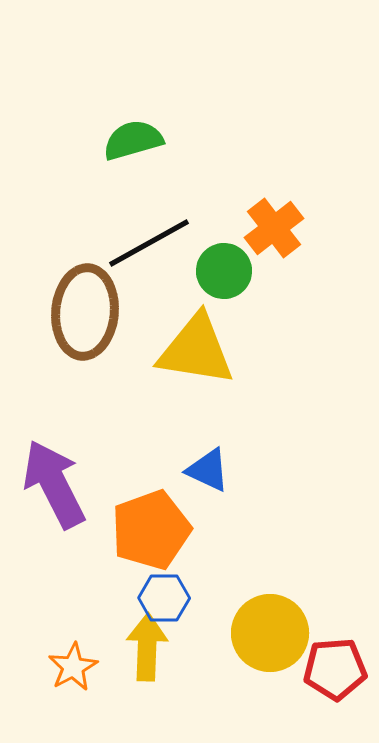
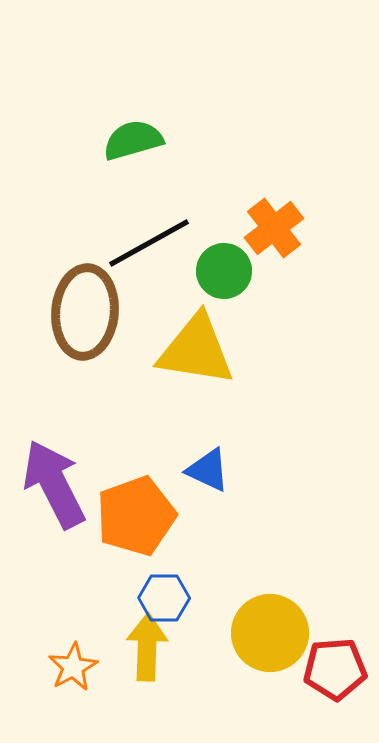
orange pentagon: moved 15 px left, 14 px up
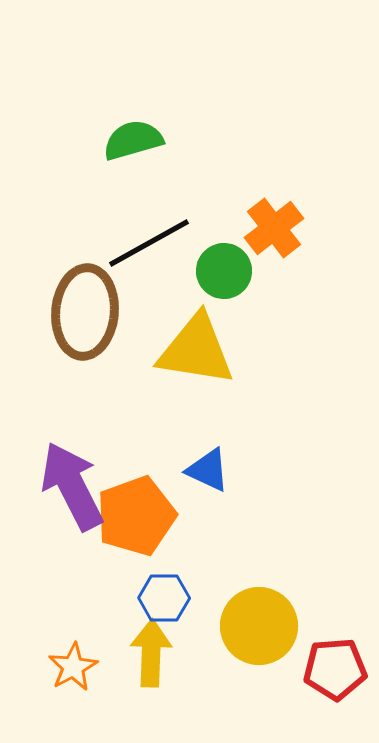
purple arrow: moved 18 px right, 2 px down
yellow circle: moved 11 px left, 7 px up
yellow arrow: moved 4 px right, 6 px down
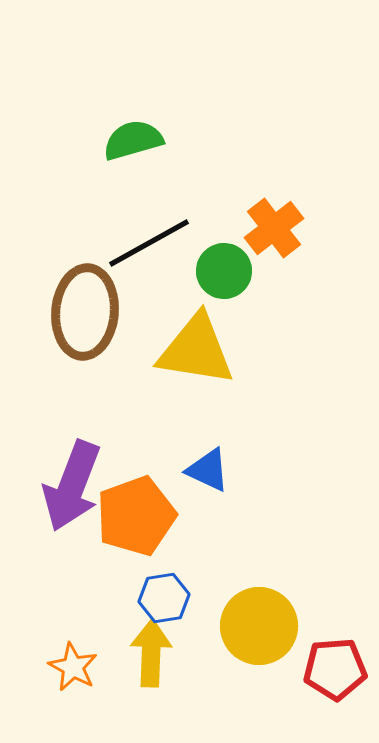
purple arrow: rotated 132 degrees counterclockwise
blue hexagon: rotated 9 degrees counterclockwise
orange star: rotated 15 degrees counterclockwise
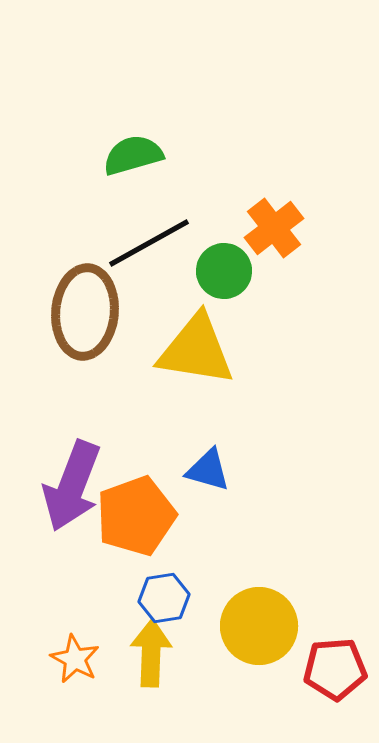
green semicircle: moved 15 px down
blue triangle: rotated 9 degrees counterclockwise
orange star: moved 2 px right, 8 px up
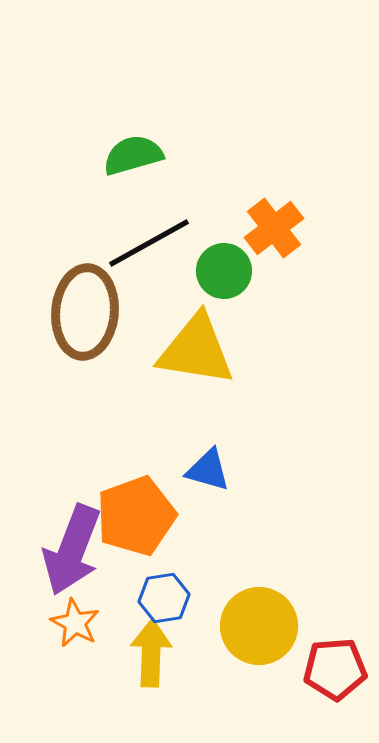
purple arrow: moved 64 px down
orange star: moved 36 px up
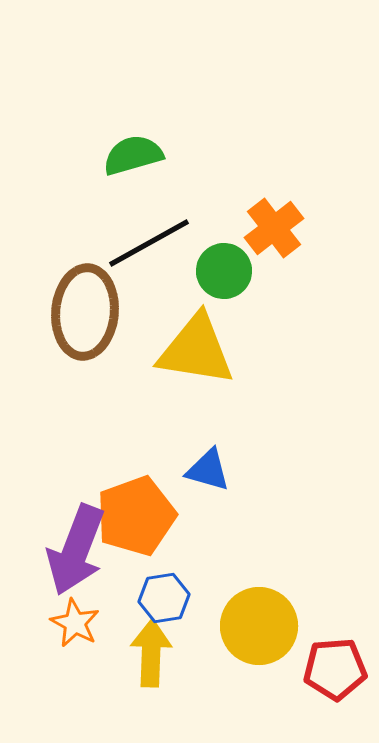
purple arrow: moved 4 px right
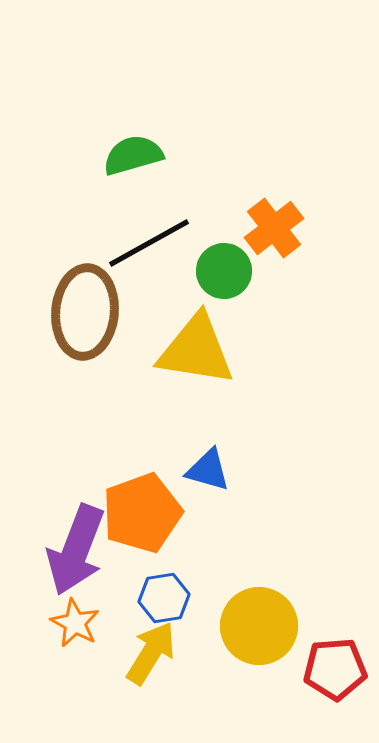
orange pentagon: moved 6 px right, 3 px up
yellow arrow: rotated 30 degrees clockwise
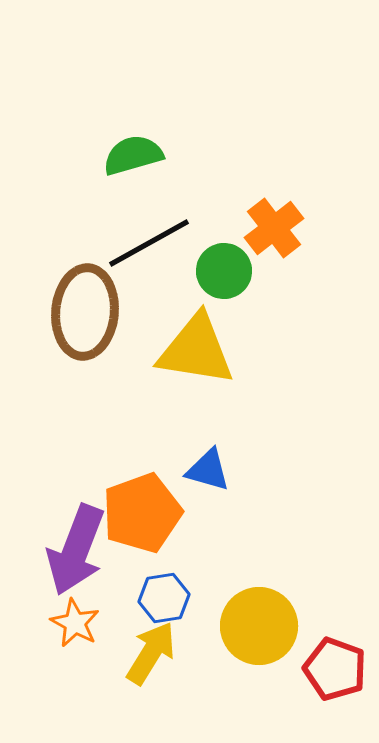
red pentagon: rotated 24 degrees clockwise
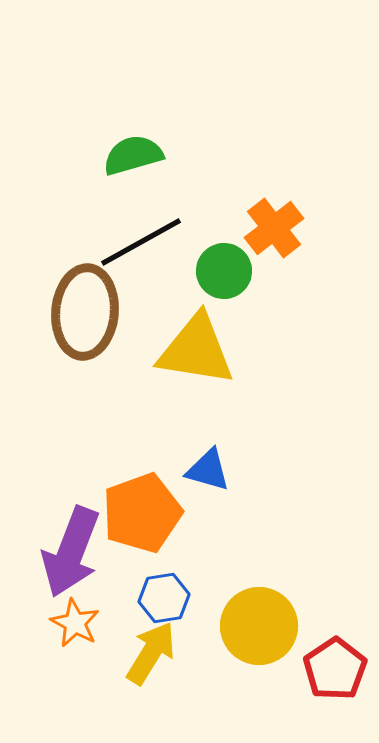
black line: moved 8 px left, 1 px up
purple arrow: moved 5 px left, 2 px down
red pentagon: rotated 18 degrees clockwise
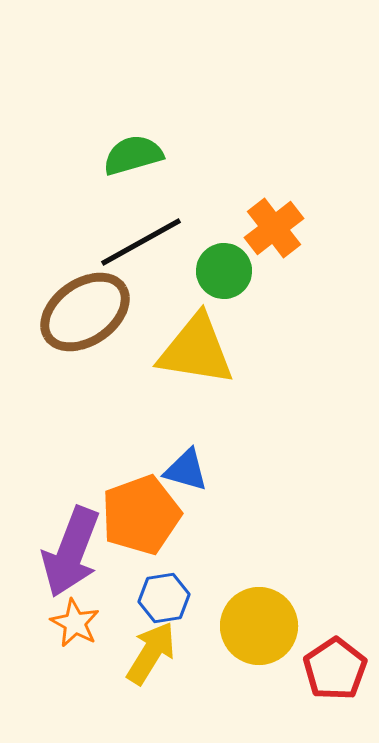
brown ellipse: rotated 50 degrees clockwise
blue triangle: moved 22 px left
orange pentagon: moved 1 px left, 2 px down
